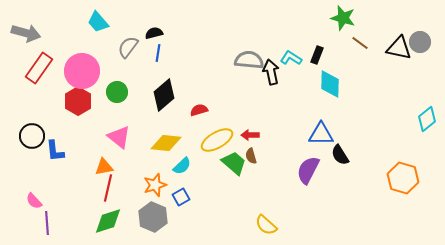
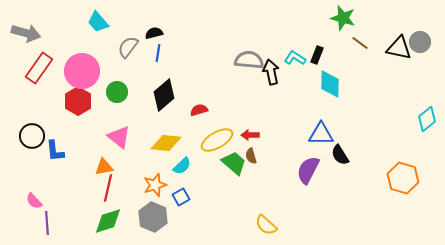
cyan L-shape at (291, 58): moved 4 px right
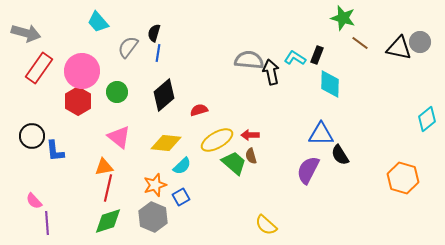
black semicircle at (154, 33): rotated 60 degrees counterclockwise
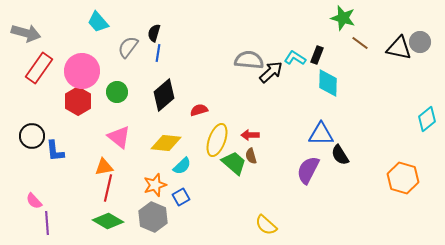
black arrow at (271, 72): rotated 60 degrees clockwise
cyan diamond at (330, 84): moved 2 px left, 1 px up
yellow ellipse at (217, 140): rotated 40 degrees counterclockwise
green diamond at (108, 221): rotated 48 degrees clockwise
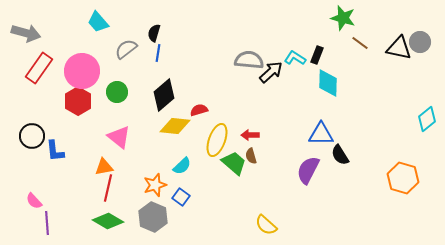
gray semicircle at (128, 47): moved 2 px left, 2 px down; rotated 15 degrees clockwise
yellow diamond at (166, 143): moved 9 px right, 17 px up
blue square at (181, 197): rotated 24 degrees counterclockwise
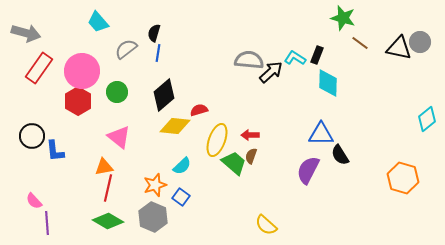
brown semicircle at (251, 156): rotated 35 degrees clockwise
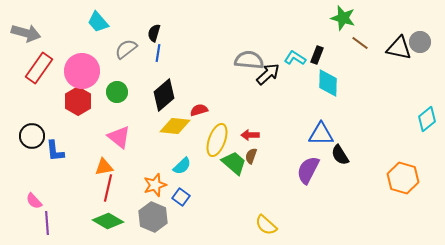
black arrow at (271, 72): moved 3 px left, 2 px down
